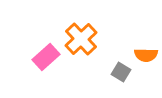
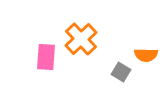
pink rectangle: rotated 44 degrees counterclockwise
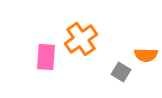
orange cross: rotated 8 degrees clockwise
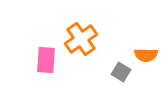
pink rectangle: moved 3 px down
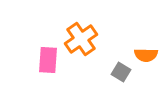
pink rectangle: moved 2 px right
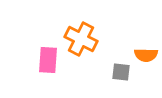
orange cross: rotated 28 degrees counterclockwise
gray square: rotated 24 degrees counterclockwise
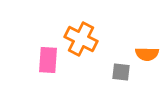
orange semicircle: moved 1 px right, 1 px up
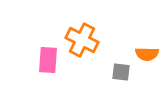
orange cross: moved 1 px right, 1 px down
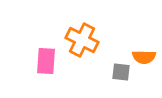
orange semicircle: moved 3 px left, 3 px down
pink rectangle: moved 2 px left, 1 px down
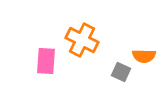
orange semicircle: moved 1 px up
gray square: rotated 18 degrees clockwise
